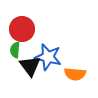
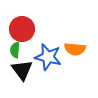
black triangle: moved 8 px left, 4 px down
orange semicircle: moved 25 px up
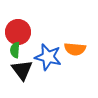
red circle: moved 4 px left, 3 px down
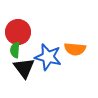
black triangle: moved 2 px right, 2 px up
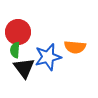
orange semicircle: moved 2 px up
blue star: rotated 28 degrees counterclockwise
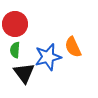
red circle: moved 3 px left, 8 px up
orange semicircle: moved 2 px left; rotated 60 degrees clockwise
black triangle: moved 5 px down
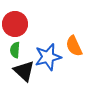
orange semicircle: moved 1 px right, 1 px up
black triangle: moved 2 px up; rotated 10 degrees counterclockwise
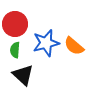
orange semicircle: rotated 25 degrees counterclockwise
blue star: moved 2 px left, 14 px up
black triangle: moved 1 px left, 4 px down
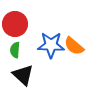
blue star: moved 5 px right, 2 px down; rotated 16 degrees clockwise
